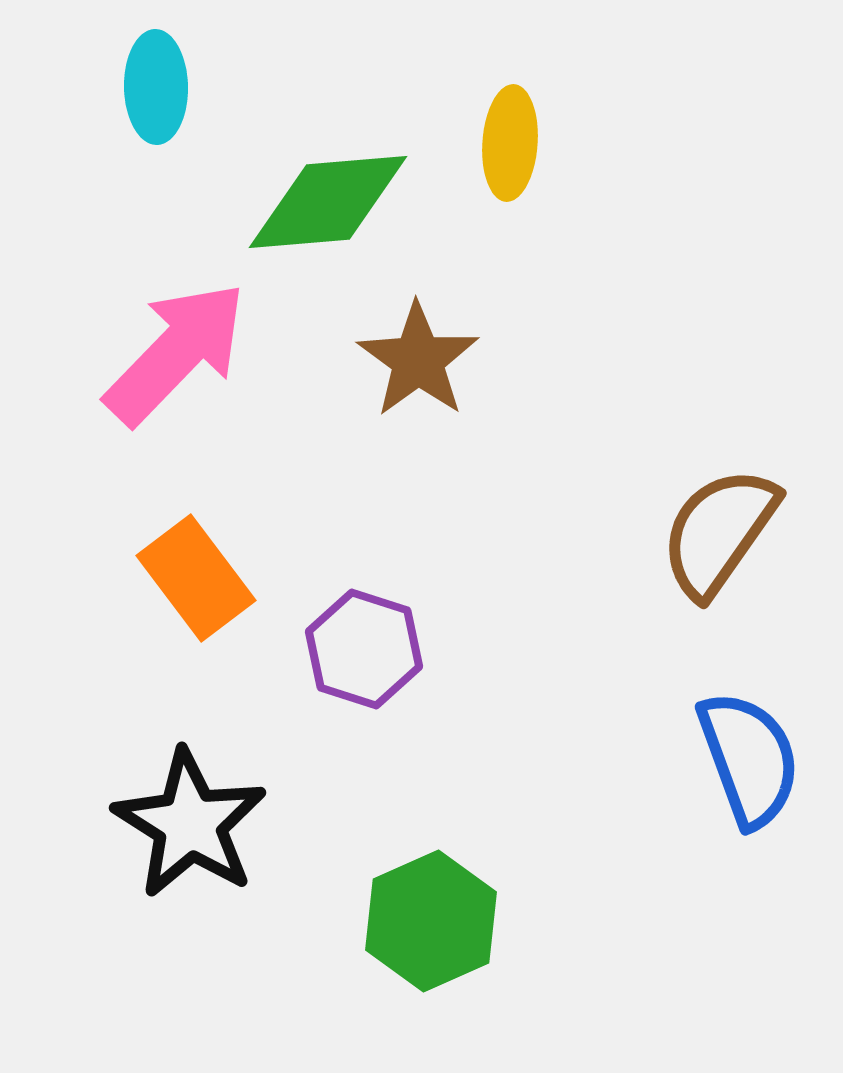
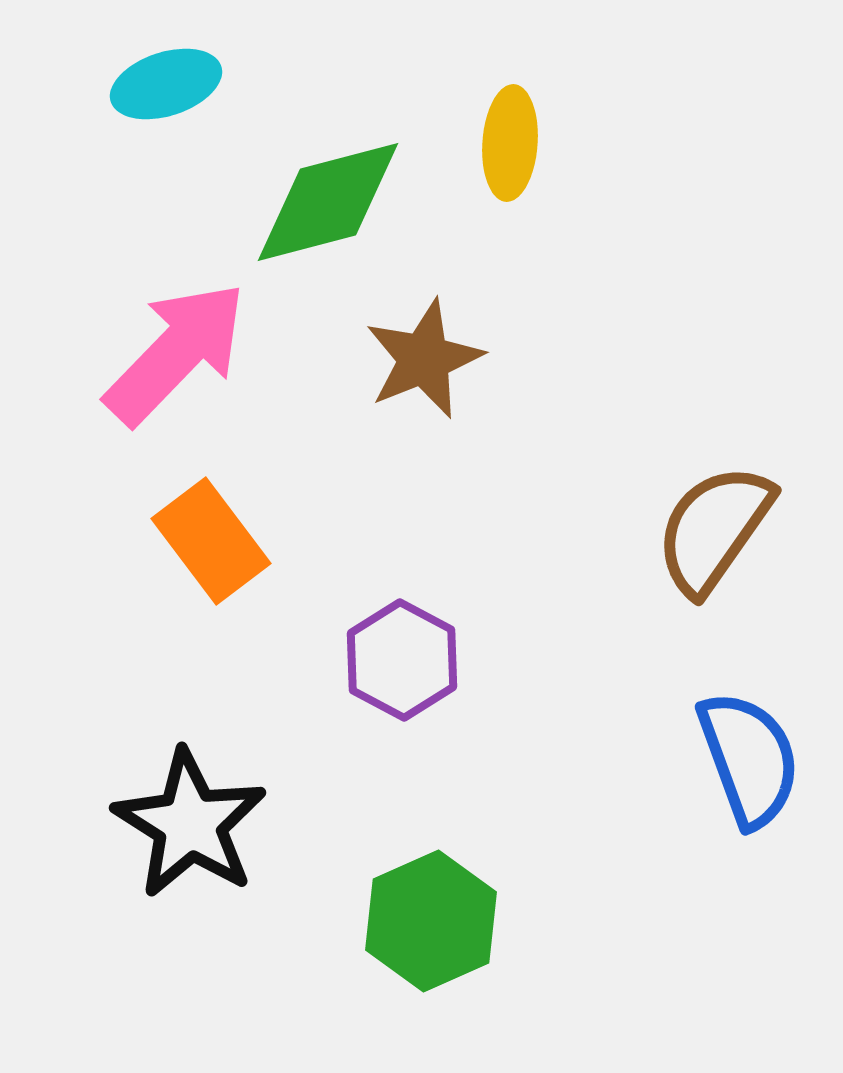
cyan ellipse: moved 10 px right, 3 px up; rotated 73 degrees clockwise
green diamond: rotated 10 degrees counterclockwise
brown star: moved 6 px right, 1 px up; rotated 14 degrees clockwise
brown semicircle: moved 5 px left, 3 px up
orange rectangle: moved 15 px right, 37 px up
purple hexagon: moved 38 px right, 11 px down; rotated 10 degrees clockwise
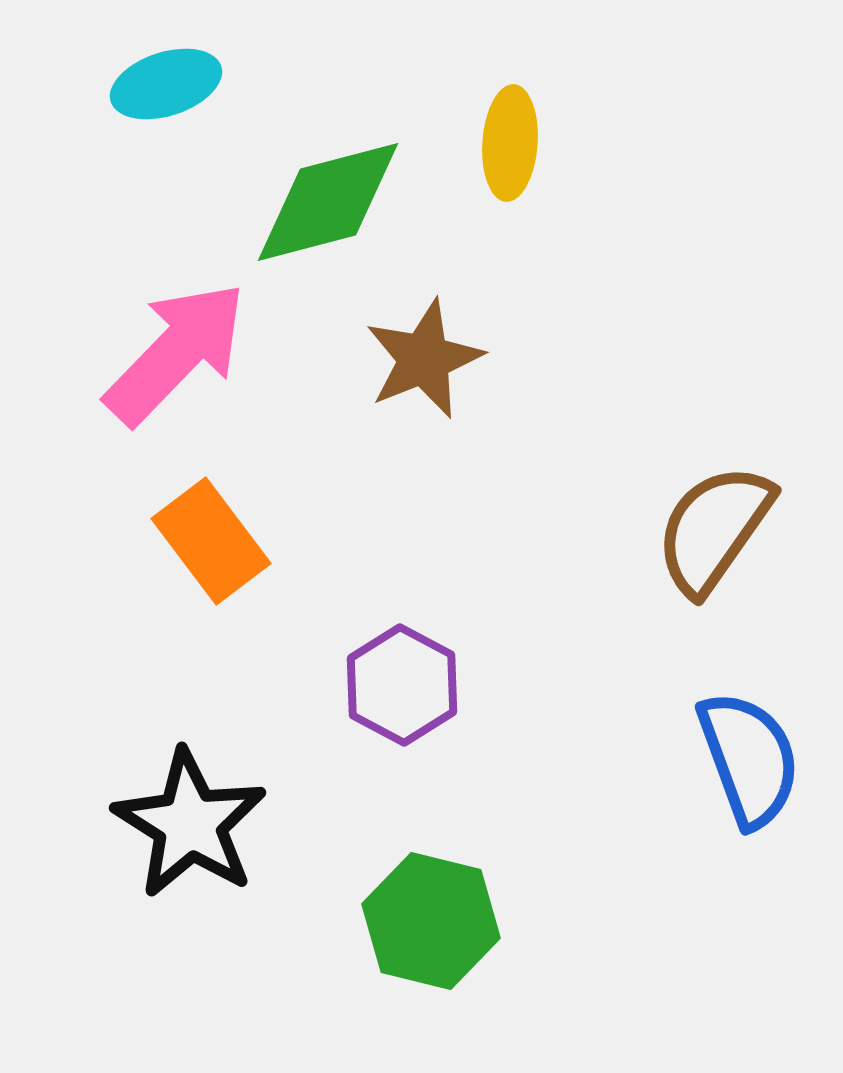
purple hexagon: moved 25 px down
green hexagon: rotated 22 degrees counterclockwise
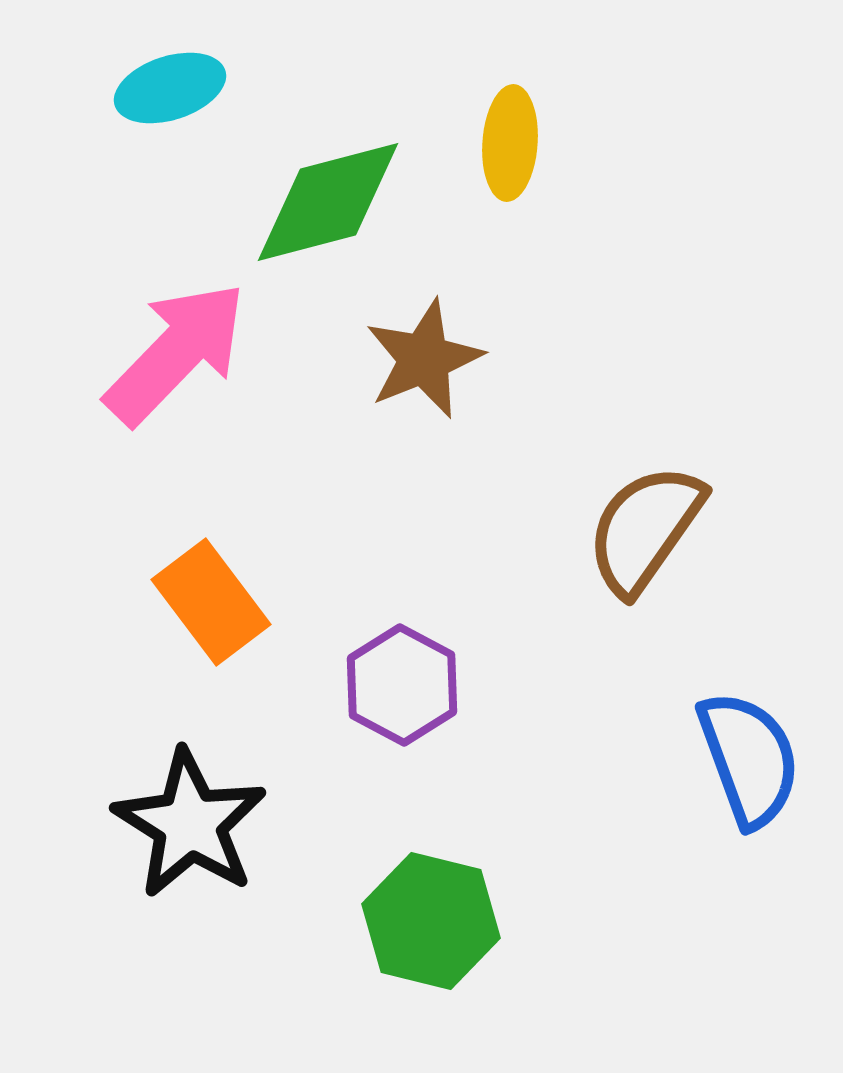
cyan ellipse: moved 4 px right, 4 px down
brown semicircle: moved 69 px left
orange rectangle: moved 61 px down
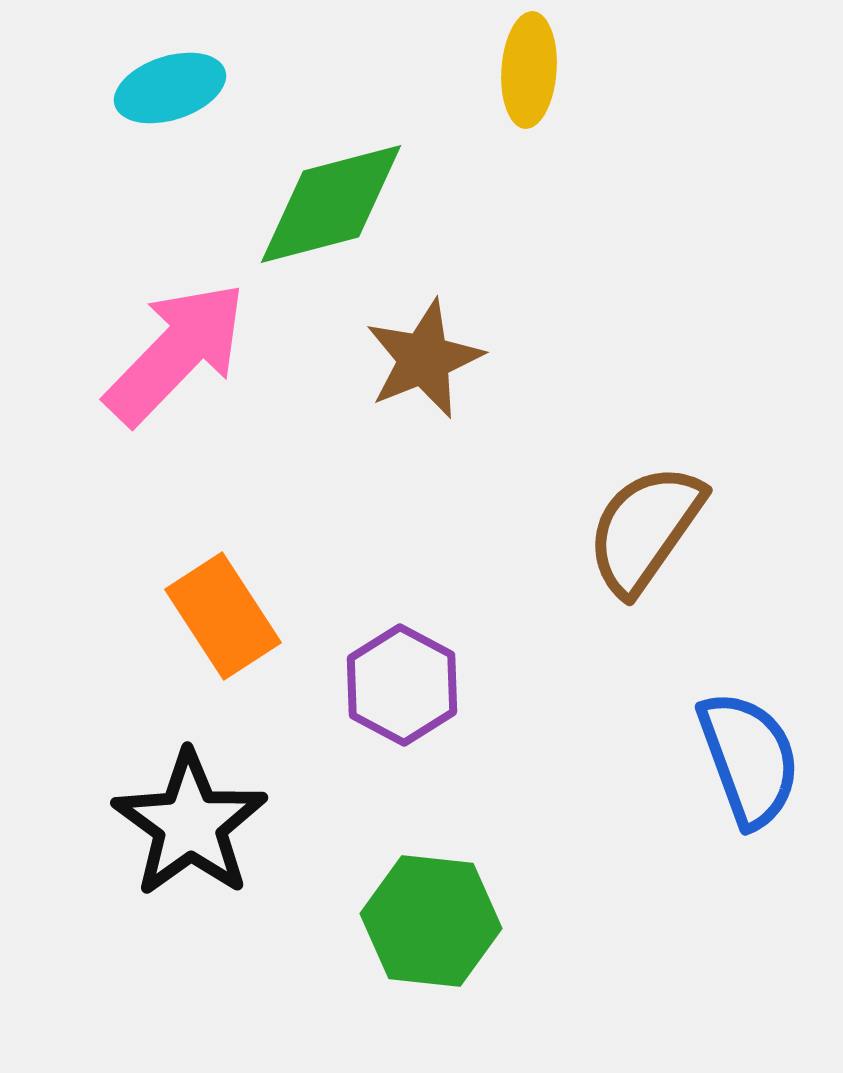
yellow ellipse: moved 19 px right, 73 px up
green diamond: moved 3 px right, 2 px down
orange rectangle: moved 12 px right, 14 px down; rotated 4 degrees clockwise
black star: rotated 4 degrees clockwise
green hexagon: rotated 8 degrees counterclockwise
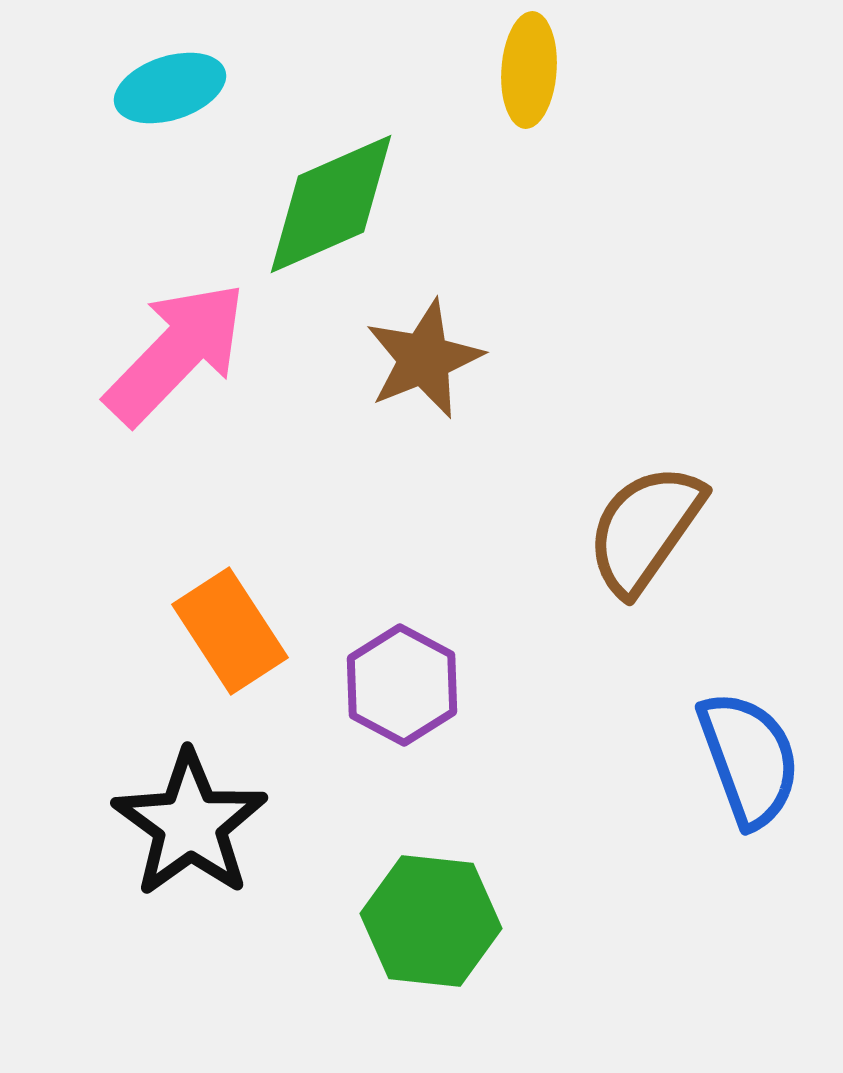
green diamond: rotated 9 degrees counterclockwise
orange rectangle: moved 7 px right, 15 px down
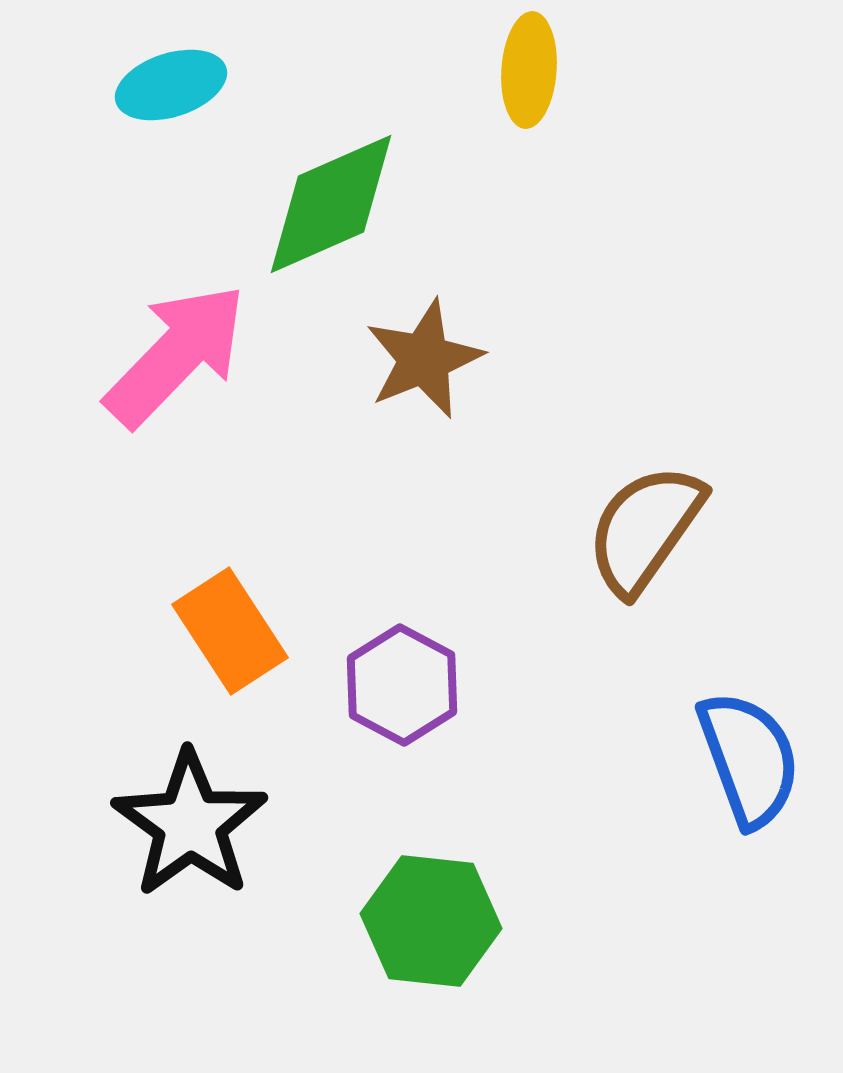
cyan ellipse: moved 1 px right, 3 px up
pink arrow: moved 2 px down
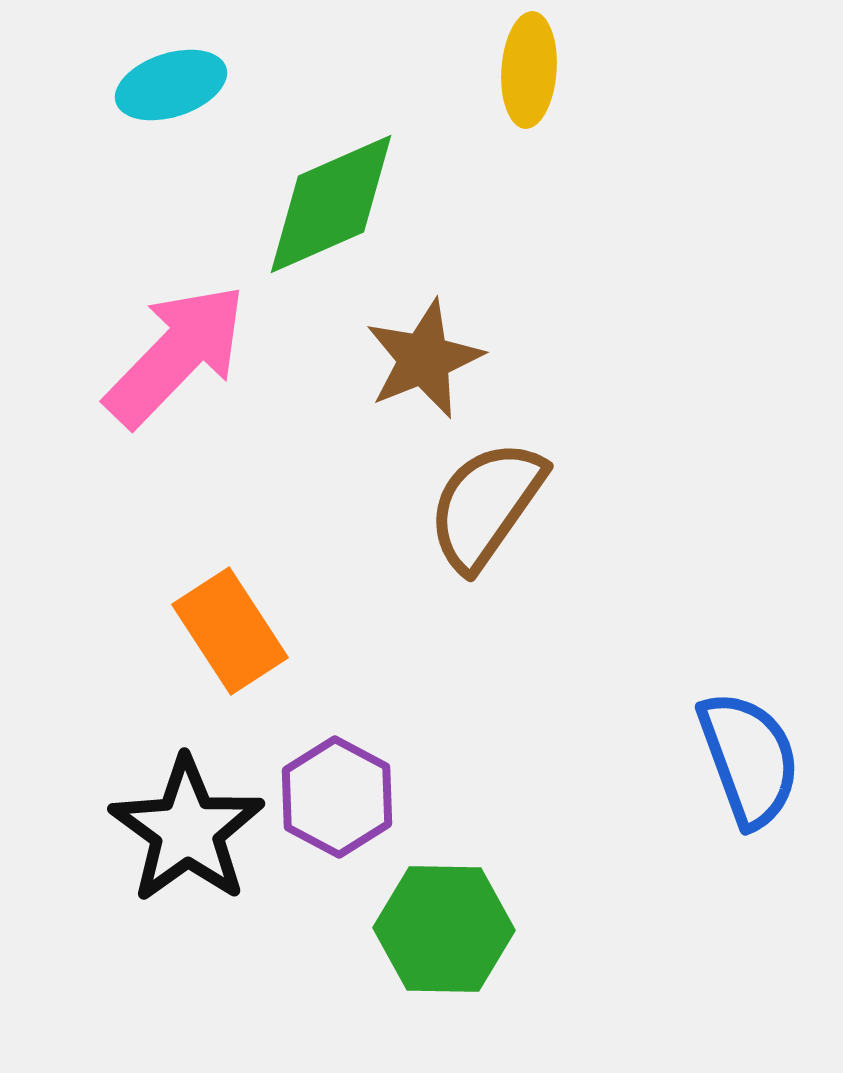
brown semicircle: moved 159 px left, 24 px up
purple hexagon: moved 65 px left, 112 px down
black star: moved 3 px left, 6 px down
green hexagon: moved 13 px right, 8 px down; rotated 5 degrees counterclockwise
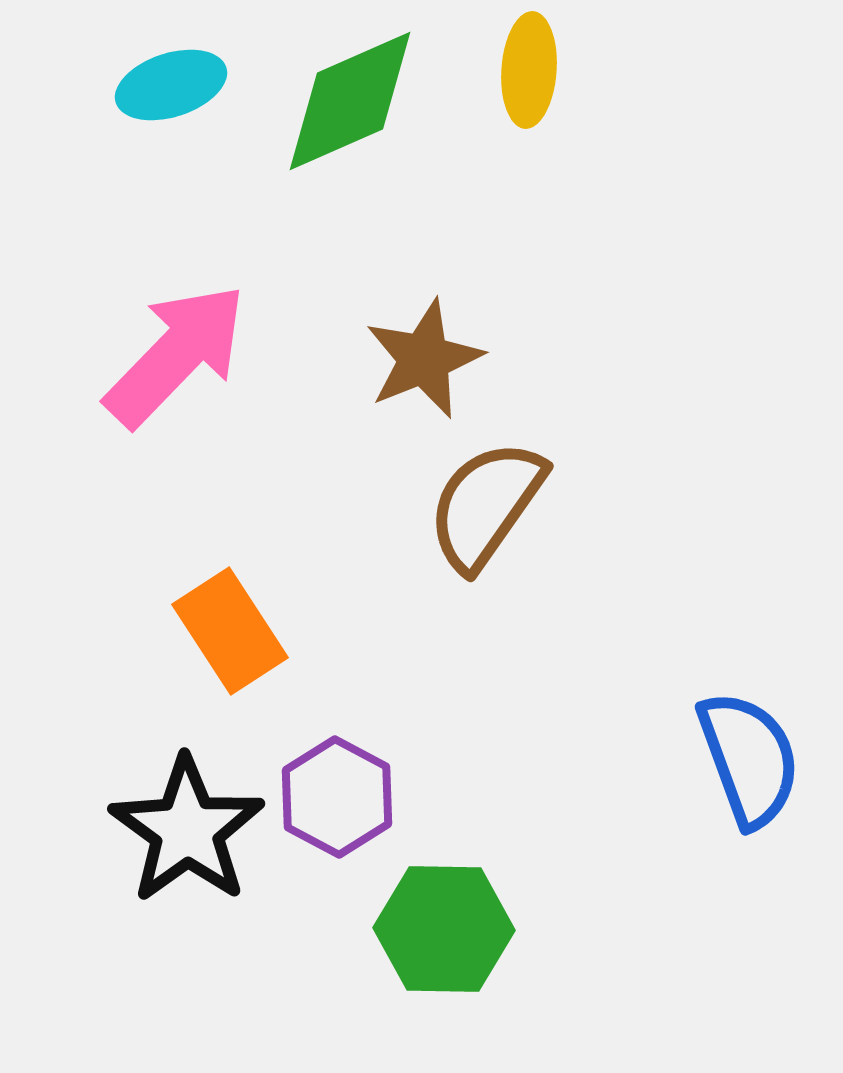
green diamond: moved 19 px right, 103 px up
